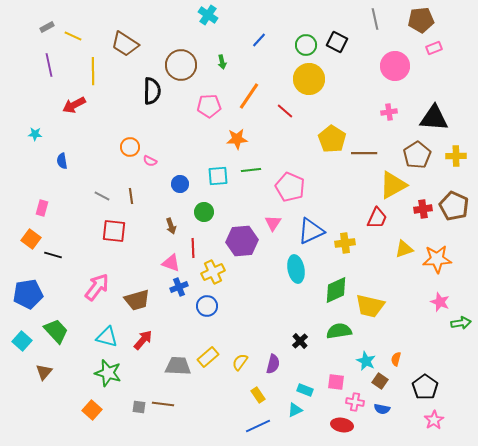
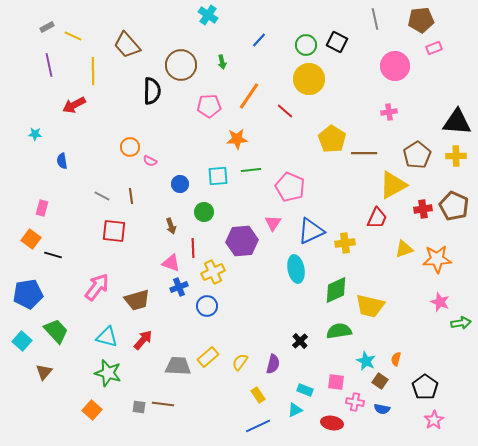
brown trapezoid at (125, 44): moved 2 px right, 1 px down; rotated 16 degrees clockwise
black triangle at (434, 118): moved 23 px right, 4 px down
red ellipse at (342, 425): moved 10 px left, 2 px up
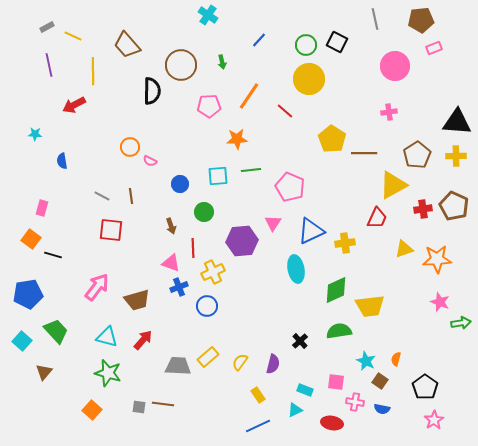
red square at (114, 231): moved 3 px left, 1 px up
yellow trapezoid at (370, 306): rotated 20 degrees counterclockwise
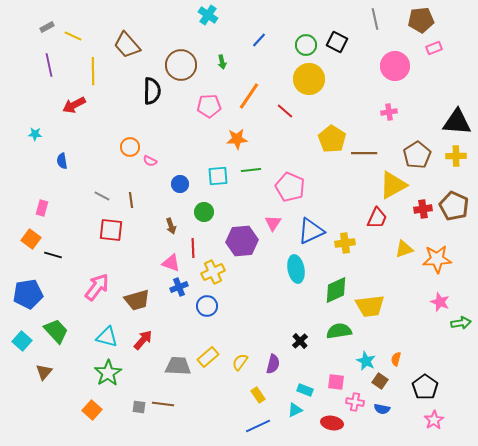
brown line at (131, 196): moved 4 px down
green star at (108, 373): rotated 24 degrees clockwise
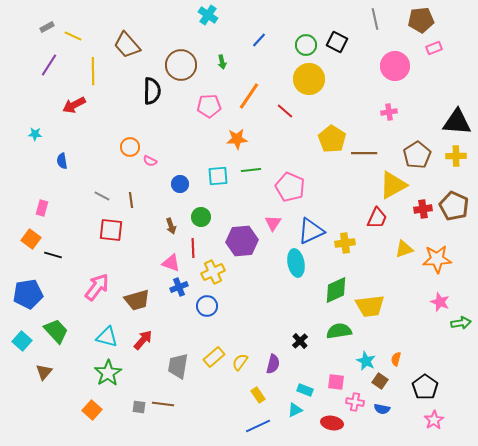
purple line at (49, 65): rotated 45 degrees clockwise
green circle at (204, 212): moved 3 px left, 5 px down
cyan ellipse at (296, 269): moved 6 px up
yellow rectangle at (208, 357): moved 6 px right
gray trapezoid at (178, 366): rotated 84 degrees counterclockwise
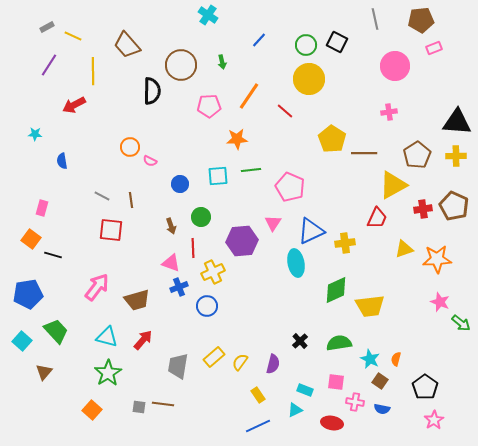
green arrow at (461, 323): rotated 48 degrees clockwise
green semicircle at (339, 331): moved 12 px down
cyan star at (366, 361): moved 4 px right, 2 px up
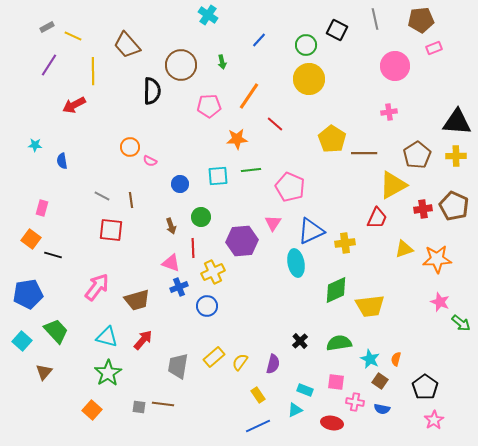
black square at (337, 42): moved 12 px up
red line at (285, 111): moved 10 px left, 13 px down
cyan star at (35, 134): moved 11 px down
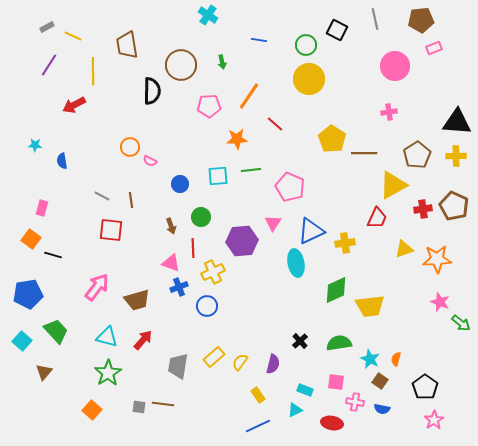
blue line at (259, 40): rotated 56 degrees clockwise
brown trapezoid at (127, 45): rotated 32 degrees clockwise
